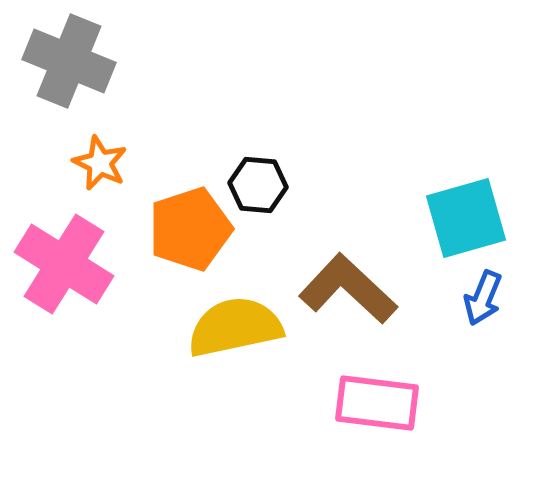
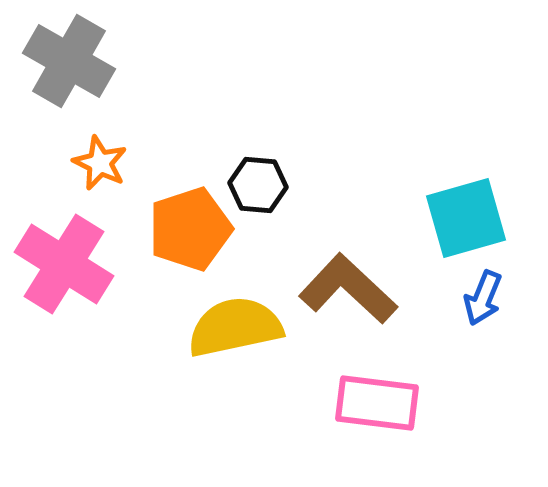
gray cross: rotated 8 degrees clockwise
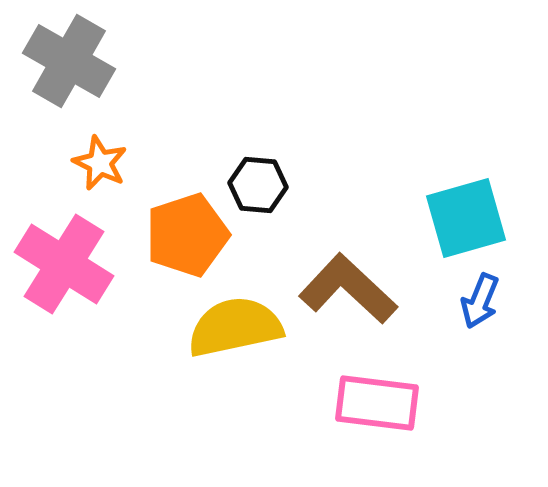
orange pentagon: moved 3 px left, 6 px down
blue arrow: moved 3 px left, 3 px down
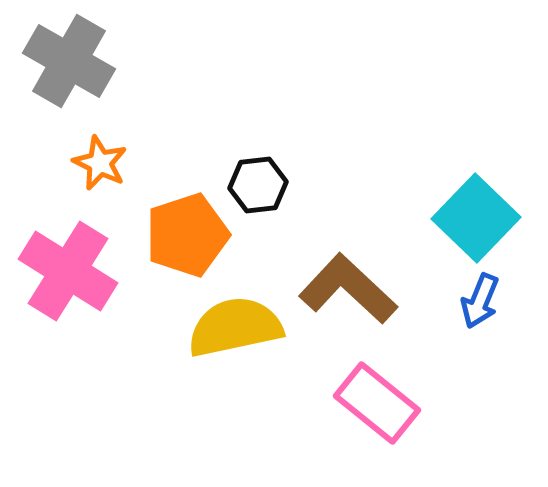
black hexagon: rotated 12 degrees counterclockwise
cyan square: moved 10 px right; rotated 30 degrees counterclockwise
pink cross: moved 4 px right, 7 px down
pink rectangle: rotated 32 degrees clockwise
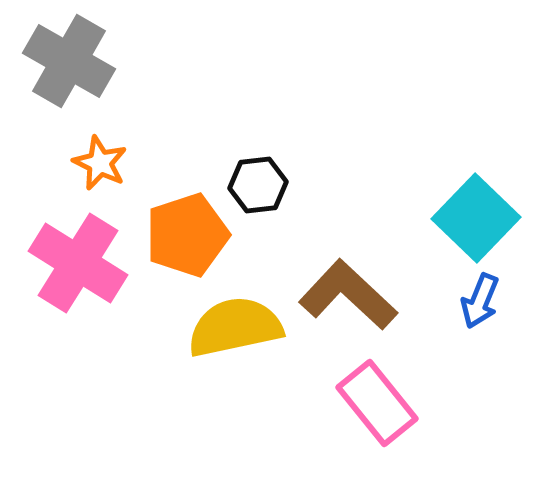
pink cross: moved 10 px right, 8 px up
brown L-shape: moved 6 px down
pink rectangle: rotated 12 degrees clockwise
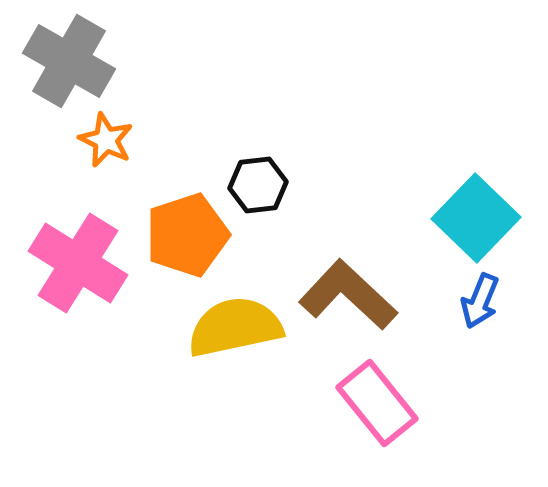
orange star: moved 6 px right, 23 px up
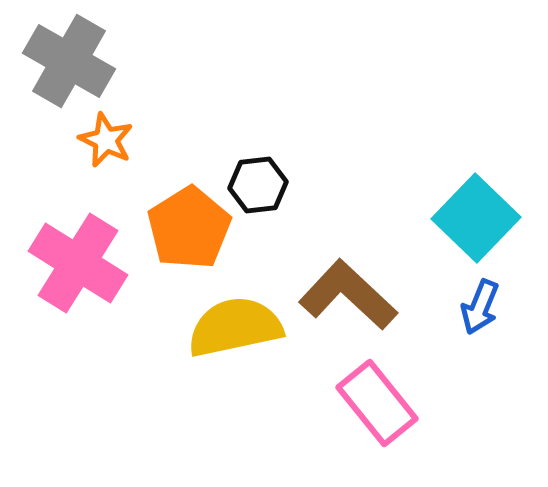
orange pentagon: moved 2 px right, 7 px up; rotated 14 degrees counterclockwise
blue arrow: moved 6 px down
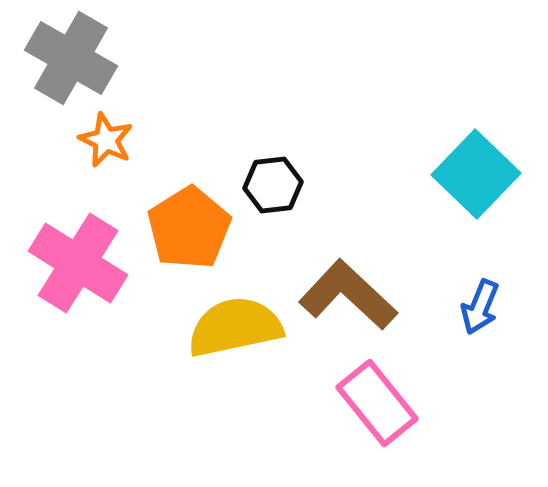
gray cross: moved 2 px right, 3 px up
black hexagon: moved 15 px right
cyan square: moved 44 px up
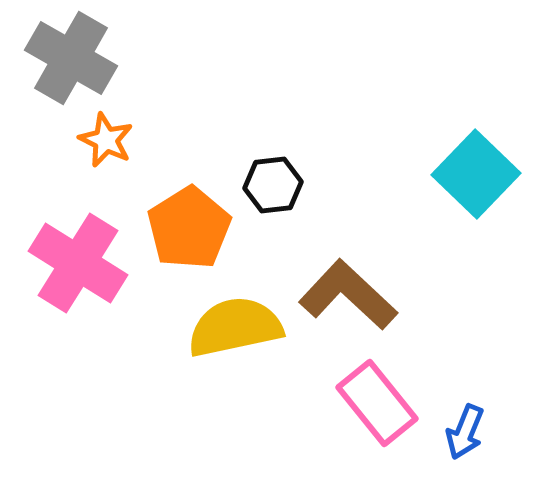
blue arrow: moved 15 px left, 125 px down
